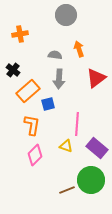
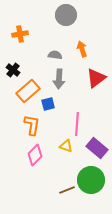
orange arrow: moved 3 px right
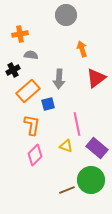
gray semicircle: moved 24 px left
black cross: rotated 24 degrees clockwise
pink line: rotated 15 degrees counterclockwise
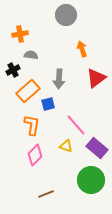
pink line: moved 1 px left, 1 px down; rotated 30 degrees counterclockwise
brown line: moved 21 px left, 4 px down
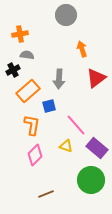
gray semicircle: moved 4 px left
blue square: moved 1 px right, 2 px down
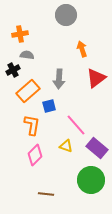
brown line: rotated 28 degrees clockwise
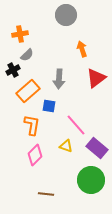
gray semicircle: rotated 128 degrees clockwise
blue square: rotated 24 degrees clockwise
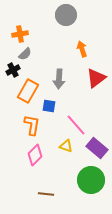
gray semicircle: moved 2 px left, 1 px up
orange rectangle: rotated 20 degrees counterclockwise
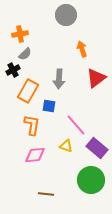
pink diamond: rotated 40 degrees clockwise
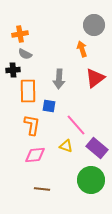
gray circle: moved 28 px right, 10 px down
gray semicircle: rotated 72 degrees clockwise
black cross: rotated 24 degrees clockwise
red triangle: moved 1 px left
orange rectangle: rotated 30 degrees counterclockwise
brown line: moved 4 px left, 5 px up
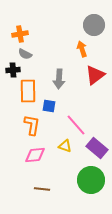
red triangle: moved 3 px up
yellow triangle: moved 1 px left
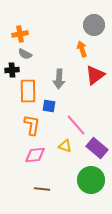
black cross: moved 1 px left
